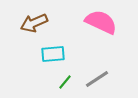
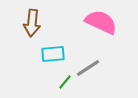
brown arrow: moved 2 px left; rotated 60 degrees counterclockwise
gray line: moved 9 px left, 11 px up
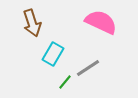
brown arrow: rotated 24 degrees counterclockwise
cyan rectangle: rotated 55 degrees counterclockwise
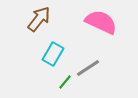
brown arrow: moved 7 px right, 4 px up; rotated 124 degrees counterclockwise
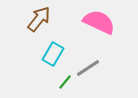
pink semicircle: moved 2 px left
